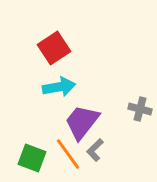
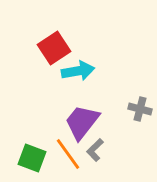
cyan arrow: moved 19 px right, 16 px up
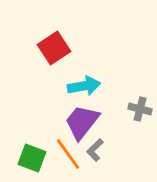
cyan arrow: moved 6 px right, 15 px down
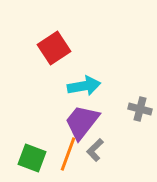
orange line: rotated 56 degrees clockwise
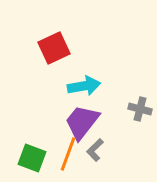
red square: rotated 8 degrees clockwise
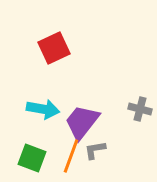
cyan arrow: moved 41 px left, 23 px down; rotated 20 degrees clockwise
gray L-shape: rotated 35 degrees clockwise
orange line: moved 3 px right, 2 px down
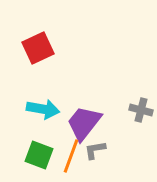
red square: moved 16 px left
gray cross: moved 1 px right, 1 px down
purple trapezoid: moved 2 px right, 1 px down
green square: moved 7 px right, 3 px up
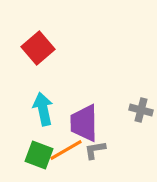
red square: rotated 16 degrees counterclockwise
cyan arrow: rotated 112 degrees counterclockwise
purple trapezoid: rotated 39 degrees counterclockwise
orange line: moved 5 px left, 6 px up; rotated 40 degrees clockwise
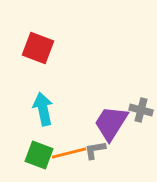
red square: rotated 28 degrees counterclockwise
purple trapezoid: moved 27 px right; rotated 33 degrees clockwise
orange line: moved 3 px right, 3 px down; rotated 16 degrees clockwise
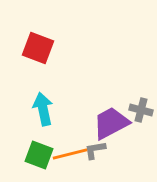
purple trapezoid: rotated 30 degrees clockwise
orange line: moved 1 px right, 1 px down
